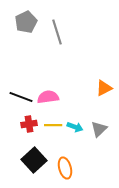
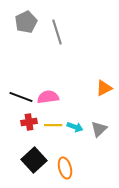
red cross: moved 2 px up
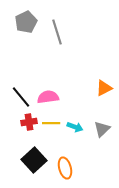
black line: rotated 30 degrees clockwise
yellow line: moved 2 px left, 2 px up
gray triangle: moved 3 px right
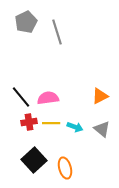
orange triangle: moved 4 px left, 8 px down
pink semicircle: moved 1 px down
gray triangle: rotated 36 degrees counterclockwise
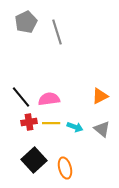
pink semicircle: moved 1 px right, 1 px down
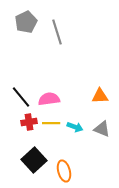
orange triangle: rotated 24 degrees clockwise
gray triangle: rotated 18 degrees counterclockwise
orange ellipse: moved 1 px left, 3 px down
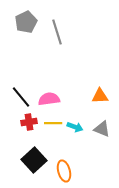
yellow line: moved 2 px right
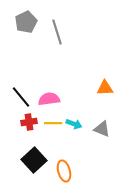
orange triangle: moved 5 px right, 8 px up
cyan arrow: moved 1 px left, 3 px up
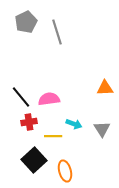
yellow line: moved 13 px down
gray triangle: rotated 36 degrees clockwise
orange ellipse: moved 1 px right
